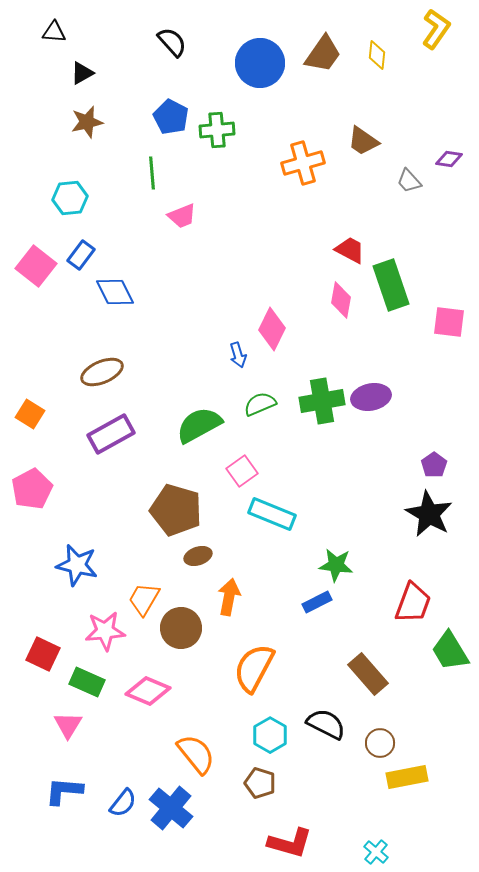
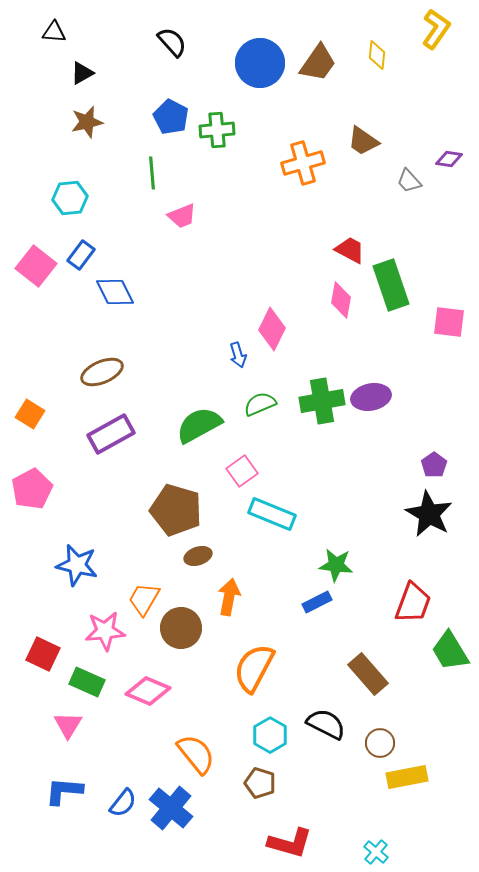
brown trapezoid at (323, 54): moved 5 px left, 9 px down
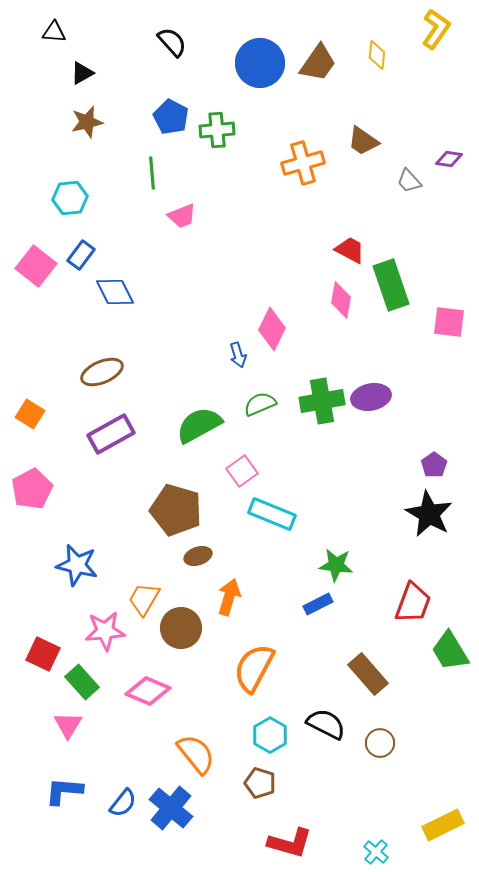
orange arrow at (229, 597): rotated 6 degrees clockwise
blue rectangle at (317, 602): moved 1 px right, 2 px down
green rectangle at (87, 682): moved 5 px left; rotated 24 degrees clockwise
yellow rectangle at (407, 777): moved 36 px right, 48 px down; rotated 15 degrees counterclockwise
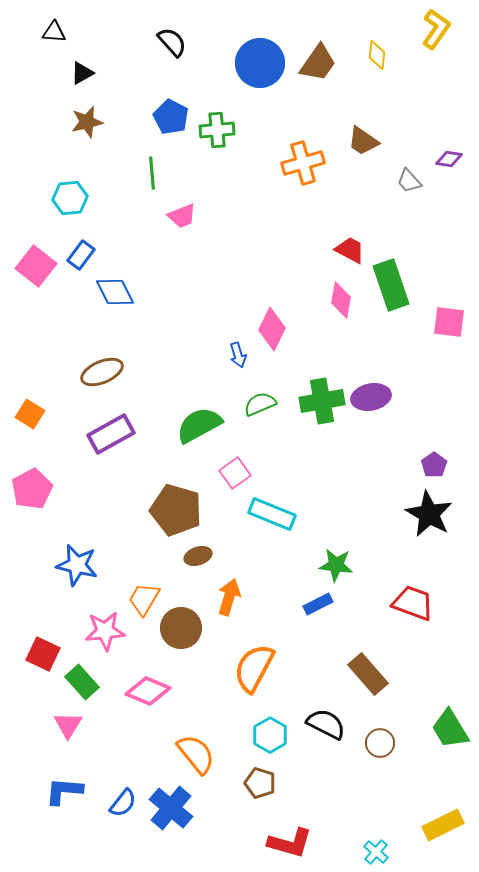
pink square at (242, 471): moved 7 px left, 2 px down
red trapezoid at (413, 603): rotated 90 degrees counterclockwise
green trapezoid at (450, 651): moved 78 px down
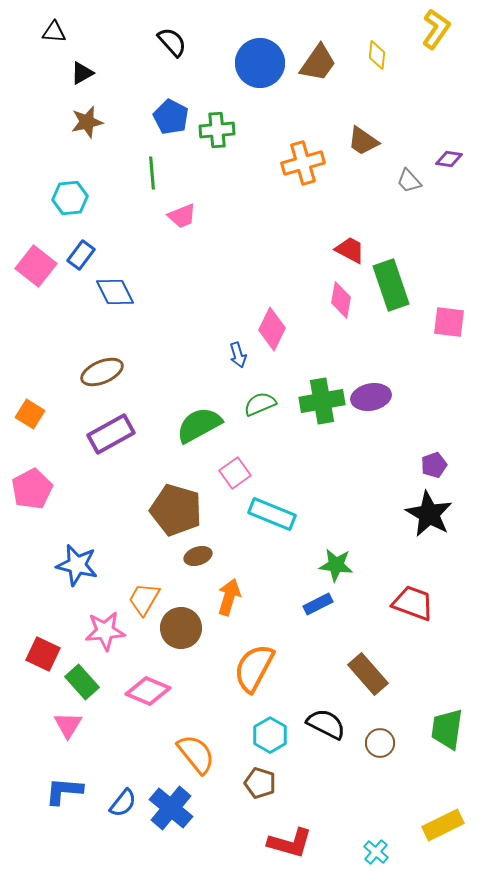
purple pentagon at (434, 465): rotated 15 degrees clockwise
green trapezoid at (450, 729): moved 3 px left; rotated 39 degrees clockwise
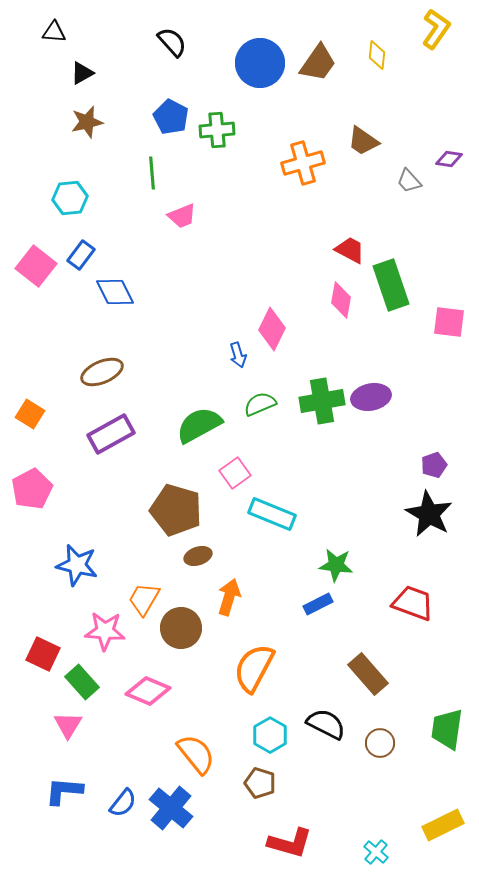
pink star at (105, 631): rotated 9 degrees clockwise
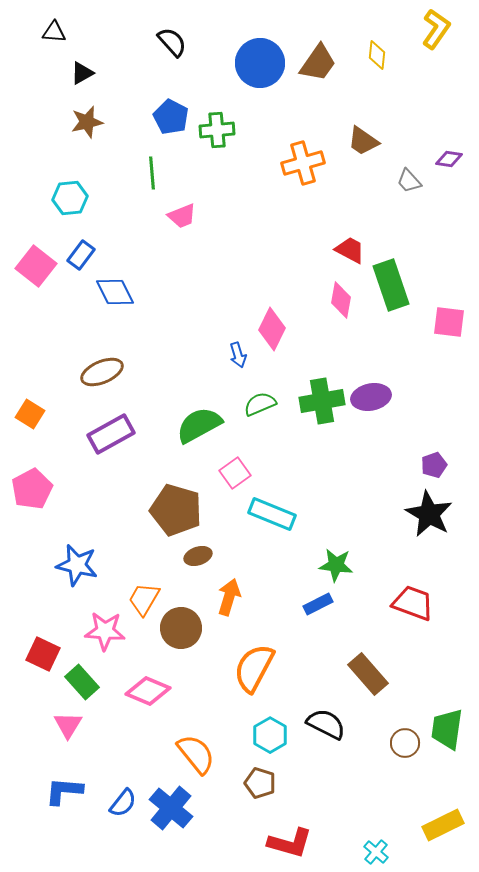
brown circle at (380, 743): moved 25 px right
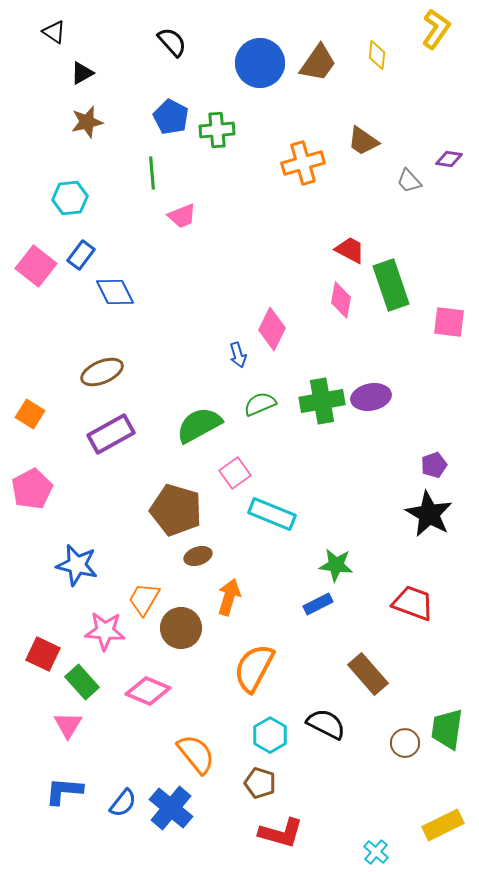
black triangle at (54, 32): rotated 30 degrees clockwise
red L-shape at (290, 843): moved 9 px left, 10 px up
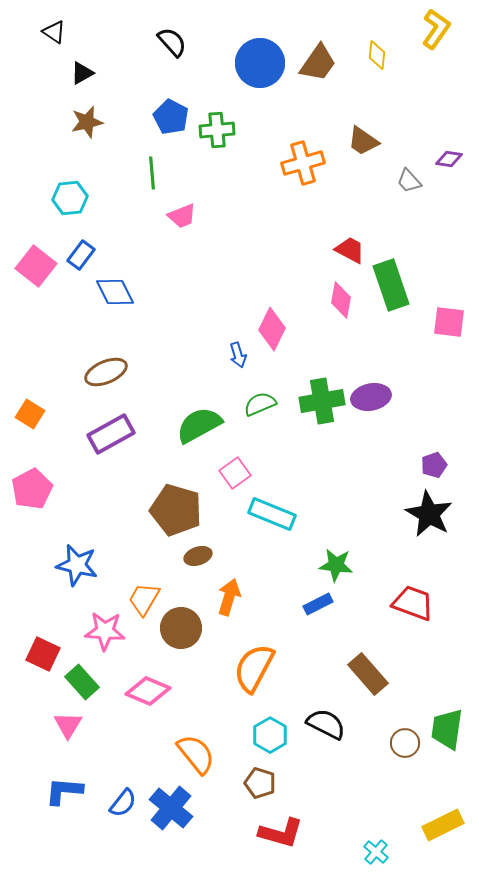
brown ellipse at (102, 372): moved 4 px right
